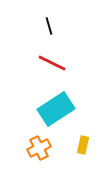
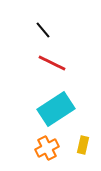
black line: moved 6 px left, 4 px down; rotated 24 degrees counterclockwise
orange cross: moved 8 px right
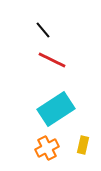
red line: moved 3 px up
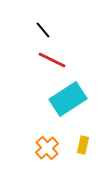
cyan rectangle: moved 12 px right, 10 px up
orange cross: rotated 15 degrees counterclockwise
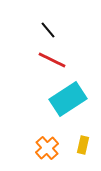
black line: moved 5 px right
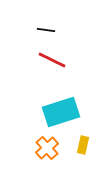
black line: moved 2 px left; rotated 42 degrees counterclockwise
cyan rectangle: moved 7 px left, 13 px down; rotated 15 degrees clockwise
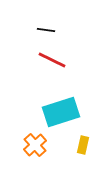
orange cross: moved 12 px left, 3 px up
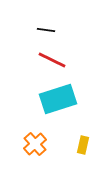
cyan rectangle: moved 3 px left, 13 px up
orange cross: moved 1 px up
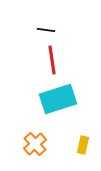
red line: rotated 56 degrees clockwise
